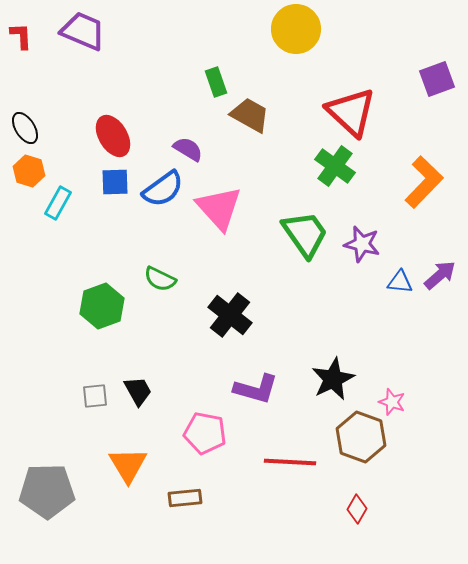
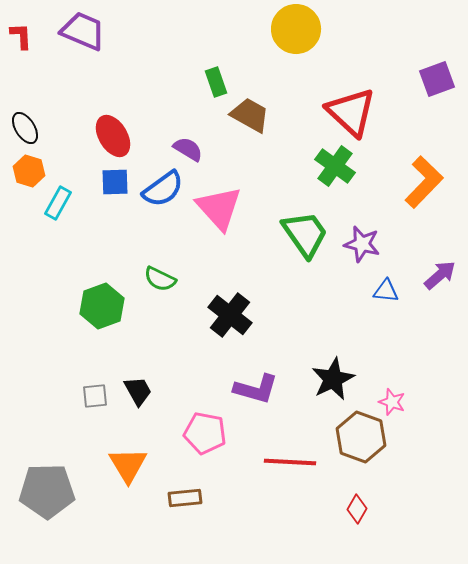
blue triangle: moved 14 px left, 9 px down
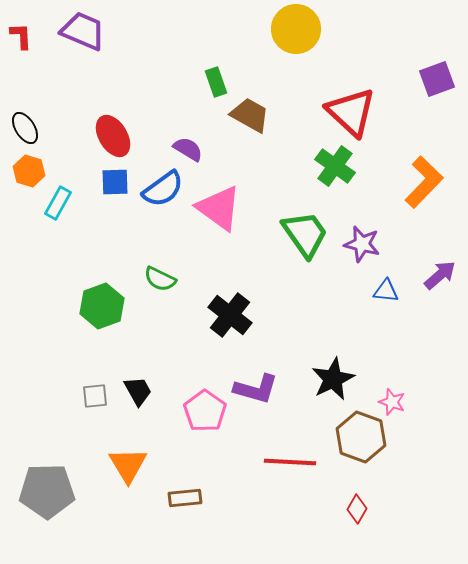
pink triangle: rotated 12 degrees counterclockwise
pink pentagon: moved 22 px up; rotated 24 degrees clockwise
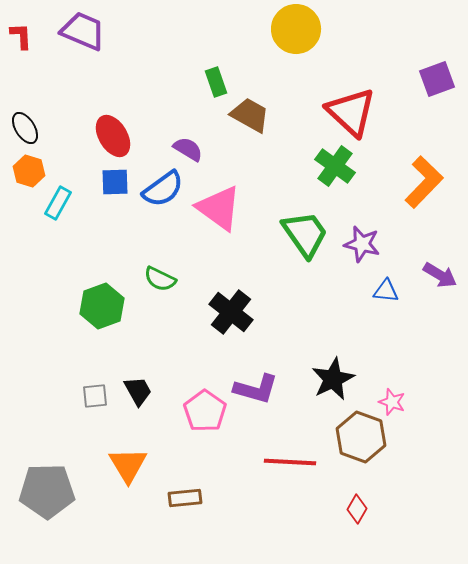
purple arrow: rotated 72 degrees clockwise
black cross: moved 1 px right, 3 px up
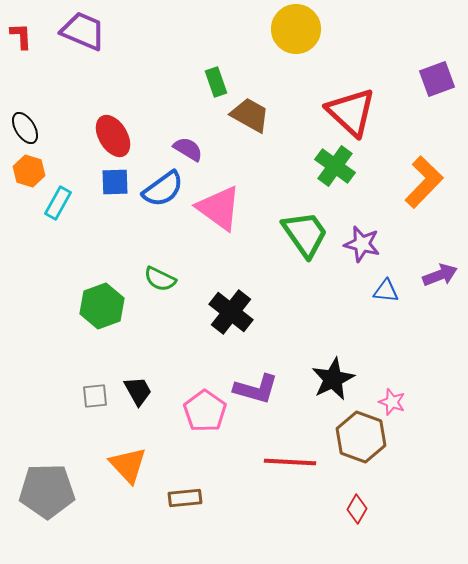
purple arrow: rotated 52 degrees counterclockwise
orange triangle: rotated 12 degrees counterclockwise
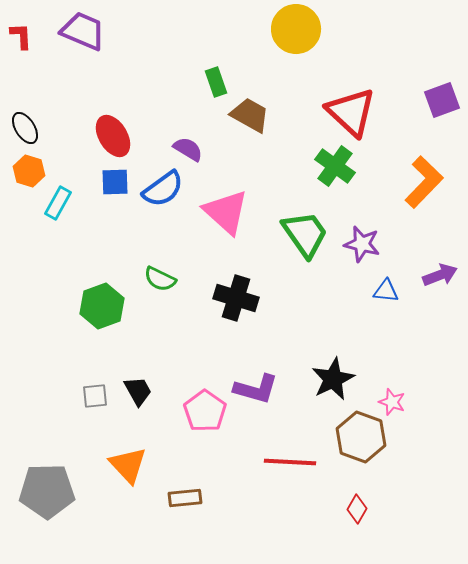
purple square: moved 5 px right, 21 px down
pink triangle: moved 7 px right, 4 px down; rotated 6 degrees clockwise
black cross: moved 5 px right, 14 px up; rotated 21 degrees counterclockwise
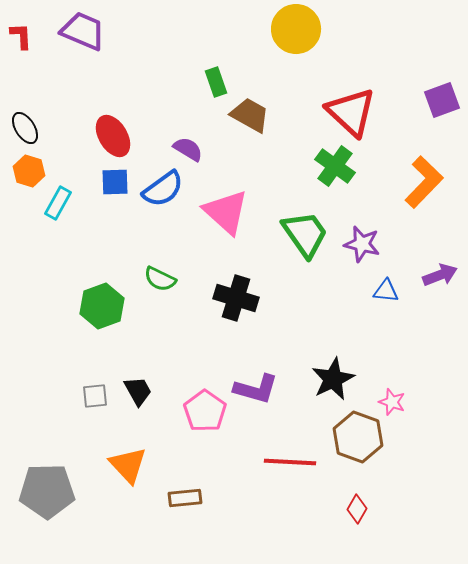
brown hexagon: moved 3 px left
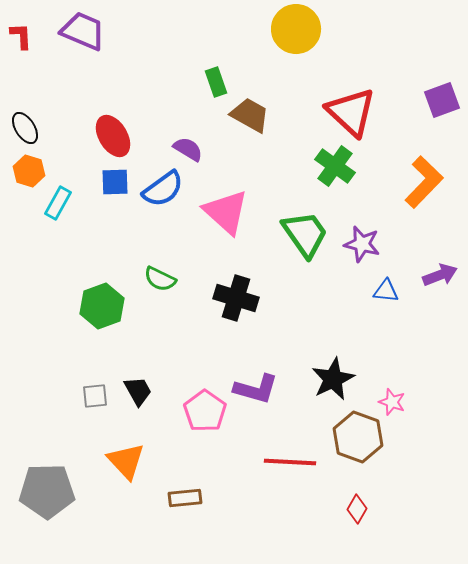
orange triangle: moved 2 px left, 4 px up
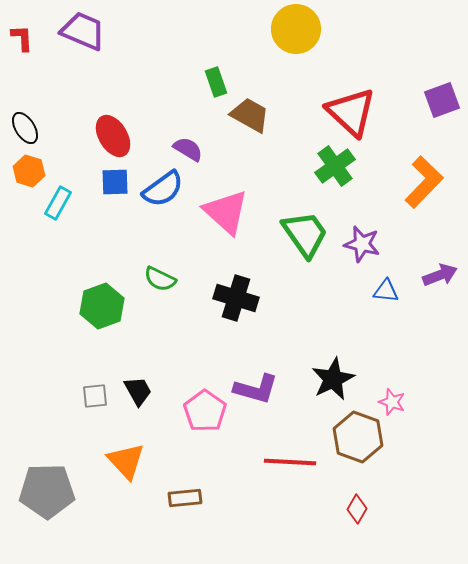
red L-shape: moved 1 px right, 2 px down
green cross: rotated 18 degrees clockwise
